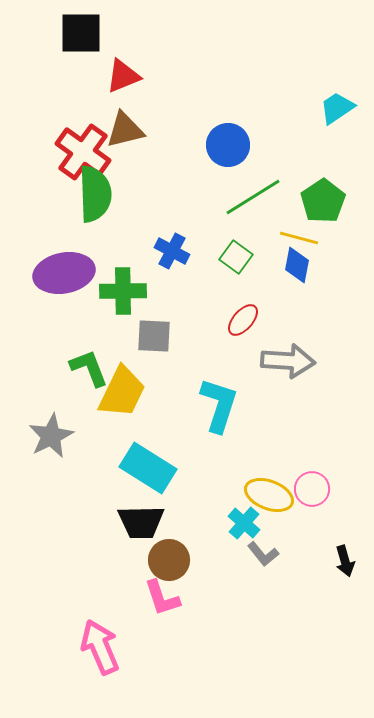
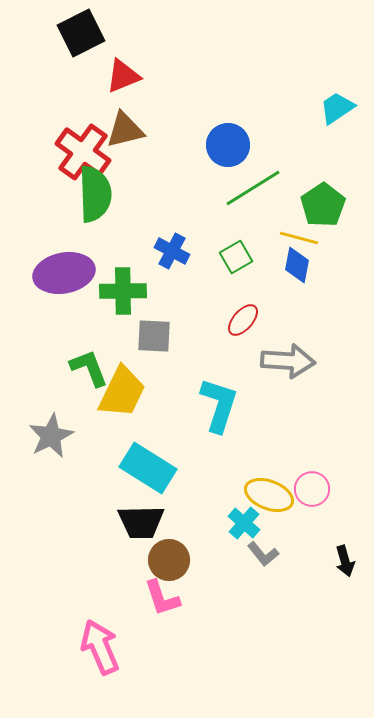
black square: rotated 27 degrees counterclockwise
green line: moved 9 px up
green pentagon: moved 4 px down
green square: rotated 24 degrees clockwise
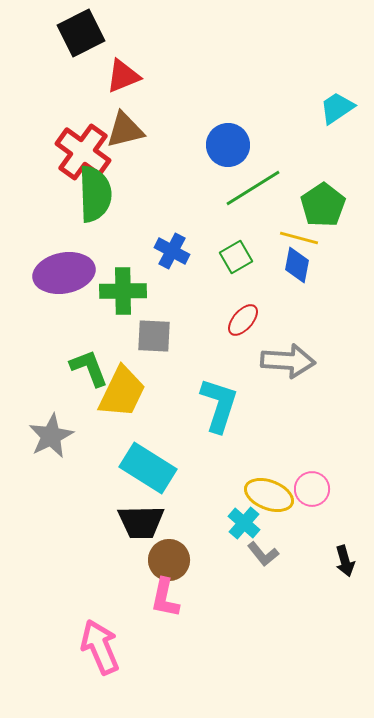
pink L-shape: moved 3 px right; rotated 30 degrees clockwise
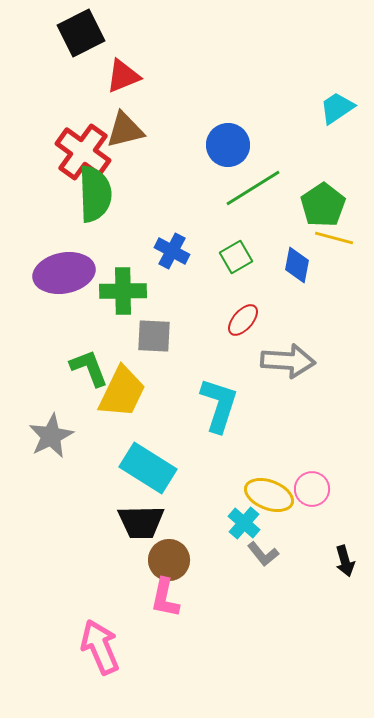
yellow line: moved 35 px right
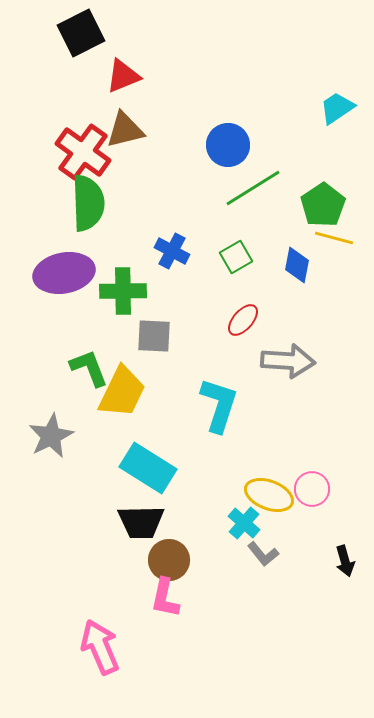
green semicircle: moved 7 px left, 9 px down
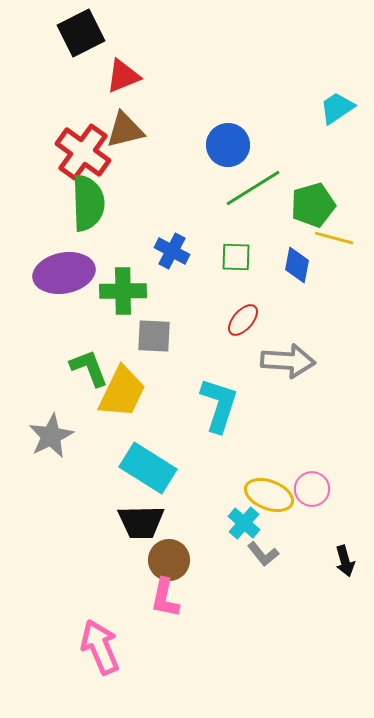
green pentagon: moved 10 px left; rotated 18 degrees clockwise
green square: rotated 32 degrees clockwise
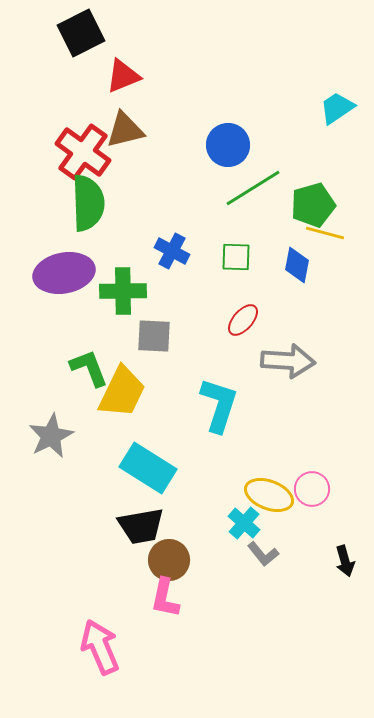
yellow line: moved 9 px left, 5 px up
black trapezoid: moved 4 px down; rotated 9 degrees counterclockwise
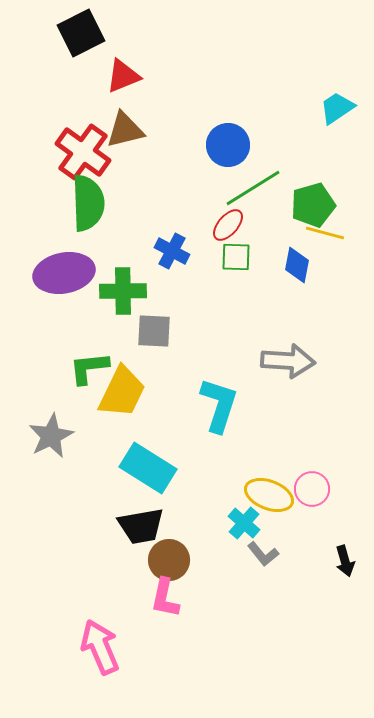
red ellipse: moved 15 px left, 95 px up
gray square: moved 5 px up
green L-shape: rotated 75 degrees counterclockwise
